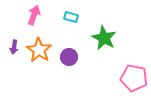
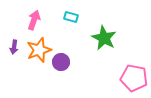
pink arrow: moved 5 px down
orange star: rotated 20 degrees clockwise
purple circle: moved 8 px left, 5 px down
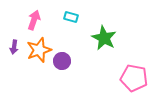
purple circle: moved 1 px right, 1 px up
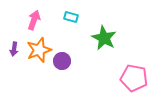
purple arrow: moved 2 px down
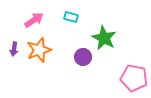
pink arrow: rotated 36 degrees clockwise
purple circle: moved 21 px right, 4 px up
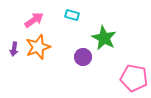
cyan rectangle: moved 1 px right, 2 px up
orange star: moved 1 px left, 3 px up
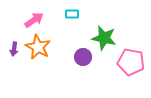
cyan rectangle: moved 1 px up; rotated 16 degrees counterclockwise
green star: rotated 15 degrees counterclockwise
orange star: rotated 25 degrees counterclockwise
pink pentagon: moved 3 px left, 16 px up
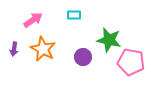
cyan rectangle: moved 2 px right, 1 px down
pink arrow: moved 1 px left
green star: moved 5 px right, 2 px down
orange star: moved 5 px right, 2 px down
